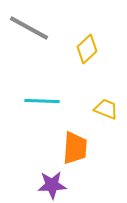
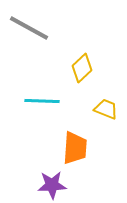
yellow diamond: moved 5 px left, 19 px down
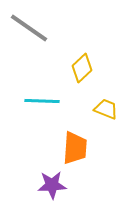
gray line: rotated 6 degrees clockwise
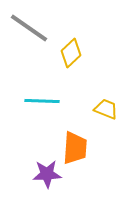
yellow diamond: moved 11 px left, 15 px up
purple star: moved 5 px left, 11 px up
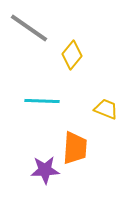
yellow diamond: moved 1 px right, 2 px down; rotated 8 degrees counterclockwise
purple star: moved 2 px left, 4 px up
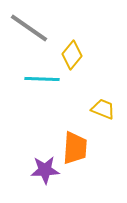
cyan line: moved 22 px up
yellow trapezoid: moved 3 px left
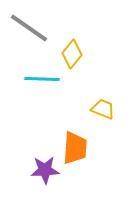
yellow diamond: moved 1 px up
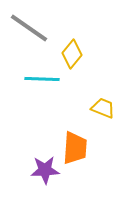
yellow trapezoid: moved 1 px up
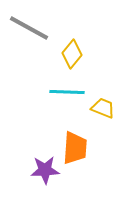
gray line: rotated 6 degrees counterclockwise
cyan line: moved 25 px right, 13 px down
